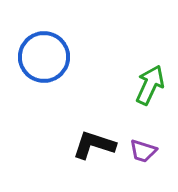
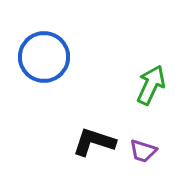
green arrow: moved 1 px right
black L-shape: moved 3 px up
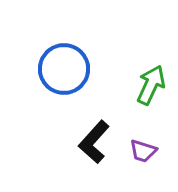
blue circle: moved 20 px right, 12 px down
black L-shape: rotated 66 degrees counterclockwise
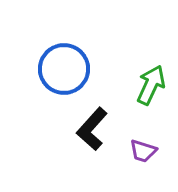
black L-shape: moved 2 px left, 13 px up
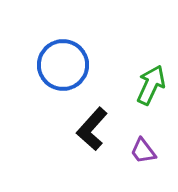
blue circle: moved 1 px left, 4 px up
purple trapezoid: rotated 36 degrees clockwise
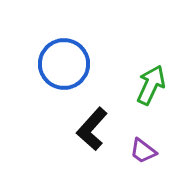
blue circle: moved 1 px right, 1 px up
purple trapezoid: rotated 16 degrees counterclockwise
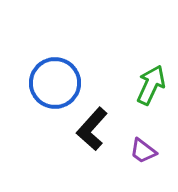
blue circle: moved 9 px left, 19 px down
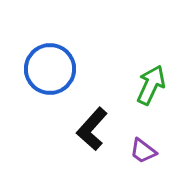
blue circle: moved 5 px left, 14 px up
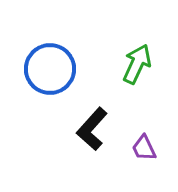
green arrow: moved 14 px left, 21 px up
purple trapezoid: moved 1 px right, 3 px up; rotated 28 degrees clockwise
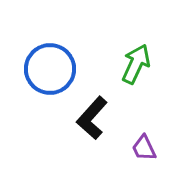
green arrow: moved 1 px left
black L-shape: moved 11 px up
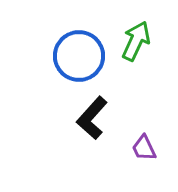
green arrow: moved 23 px up
blue circle: moved 29 px right, 13 px up
